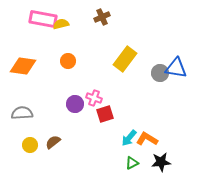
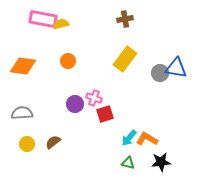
brown cross: moved 23 px right, 2 px down; rotated 14 degrees clockwise
yellow circle: moved 3 px left, 1 px up
green triangle: moved 4 px left; rotated 40 degrees clockwise
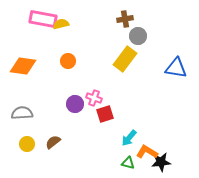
gray circle: moved 22 px left, 37 px up
orange L-shape: moved 13 px down
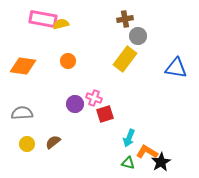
cyan arrow: rotated 18 degrees counterclockwise
black star: rotated 24 degrees counterclockwise
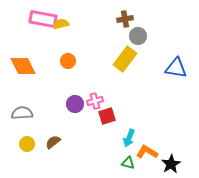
orange diamond: rotated 56 degrees clockwise
pink cross: moved 1 px right, 3 px down; rotated 35 degrees counterclockwise
red square: moved 2 px right, 2 px down
black star: moved 10 px right, 2 px down
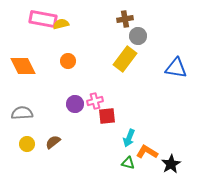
red square: rotated 12 degrees clockwise
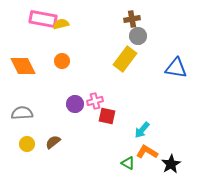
brown cross: moved 7 px right
orange circle: moved 6 px left
red square: rotated 18 degrees clockwise
cyan arrow: moved 13 px right, 8 px up; rotated 18 degrees clockwise
green triangle: rotated 16 degrees clockwise
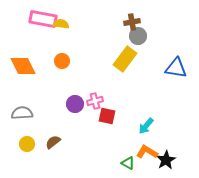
brown cross: moved 3 px down
yellow semicircle: rotated 21 degrees clockwise
cyan arrow: moved 4 px right, 4 px up
black star: moved 5 px left, 4 px up
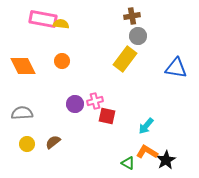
brown cross: moved 6 px up
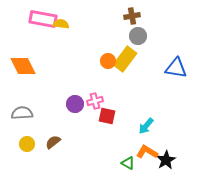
orange circle: moved 46 px right
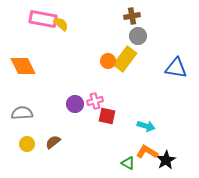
yellow semicircle: rotated 35 degrees clockwise
cyan arrow: rotated 114 degrees counterclockwise
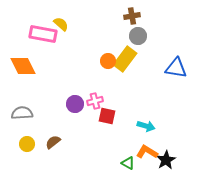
pink rectangle: moved 15 px down
